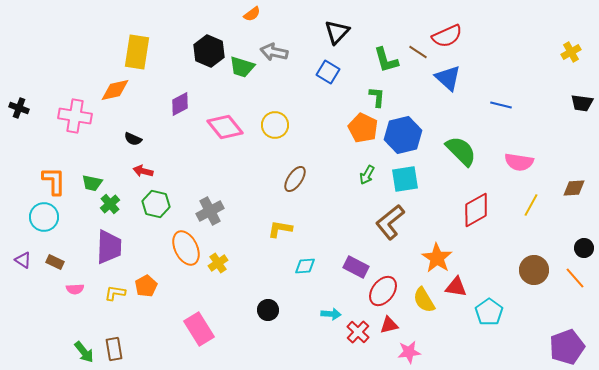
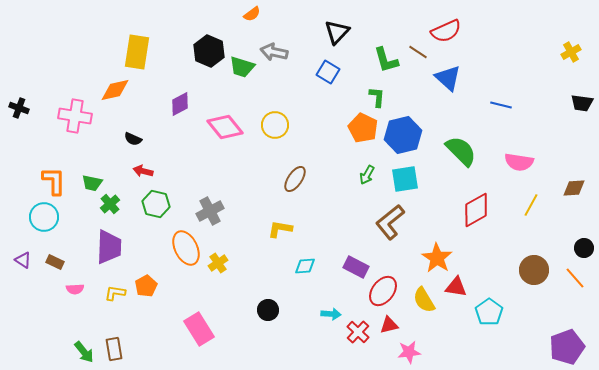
red semicircle at (447, 36): moved 1 px left, 5 px up
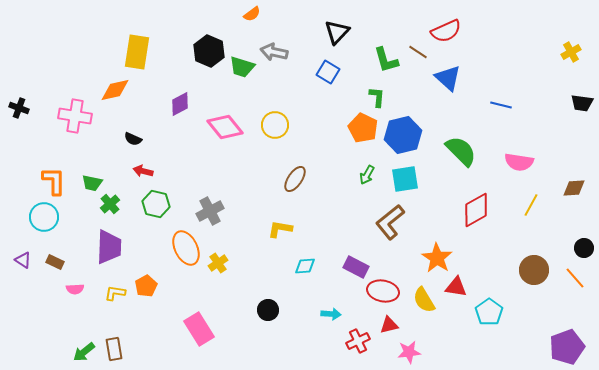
red ellipse at (383, 291): rotated 64 degrees clockwise
red cross at (358, 332): moved 9 px down; rotated 20 degrees clockwise
green arrow at (84, 352): rotated 90 degrees clockwise
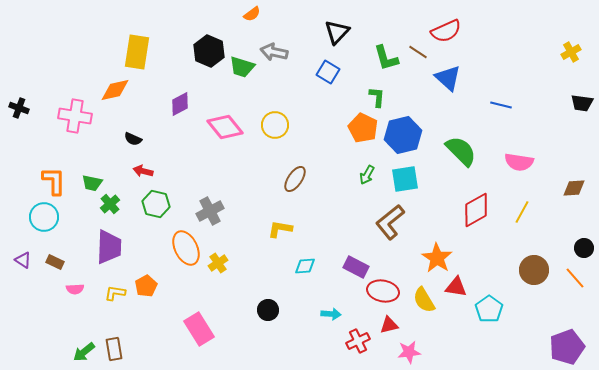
green L-shape at (386, 60): moved 2 px up
yellow line at (531, 205): moved 9 px left, 7 px down
cyan pentagon at (489, 312): moved 3 px up
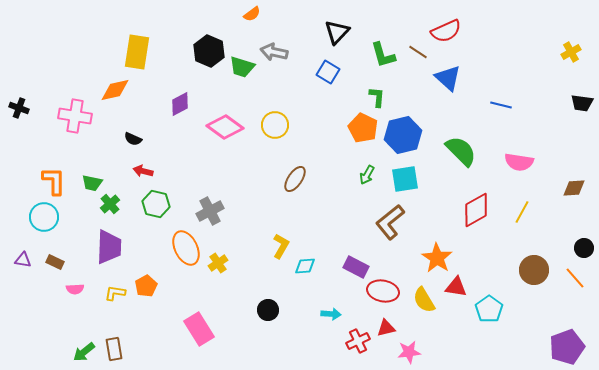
green L-shape at (386, 58): moved 3 px left, 3 px up
pink diamond at (225, 127): rotated 15 degrees counterclockwise
yellow L-shape at (280, 229): moved 1 px right, 17 px down; rotated 110 degrees clockwise
purple triangle at (23, 260): rotated 24 degrees counterclockwise
red triangle at (389, 325): moved 3 px left, 3 px down
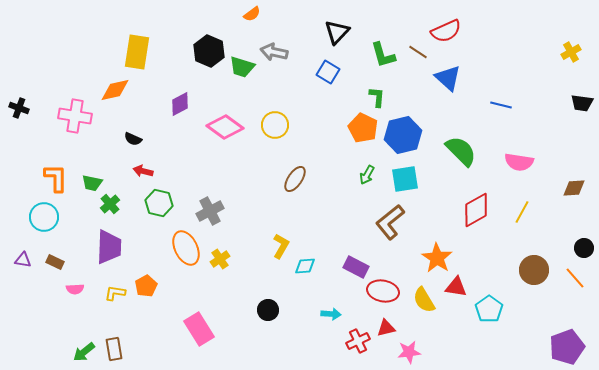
orange L-shape at (54, 181): moved 2 px right, 3 px up
green hexagon at (156, 204): moved 3 px right, 1 px up
yellow cross at (218, 263): moved 2 px right, 4 px up
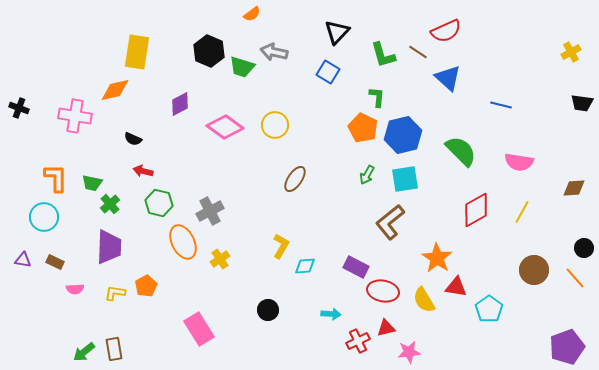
orange ellipse at (186, 248): moved 3 px left, 6 px up
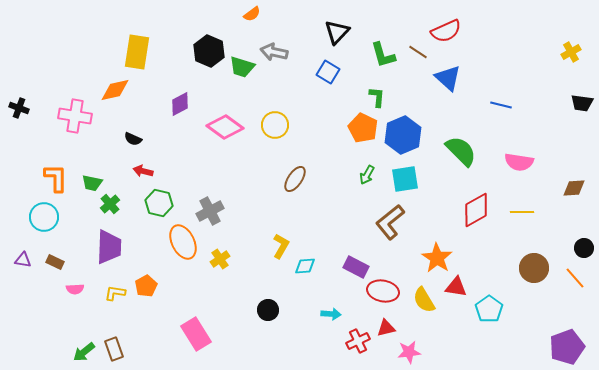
blue hexagon at (403, 135): rotated 9 degrees counterclockwise
yellow line at (522, 212): rotated 60 degrees clockwise
brown circle at (534, 270): moved 2 px up
pink rectangle at (199, 329): moved 3 px left, 5 px down
brown rectangle at (114, 349): rotated 10 degrees counterclockwise
